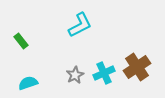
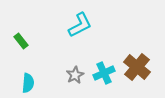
brown cross: rotated 16 degrees counterclockwise
cyan semicircle: rotated 114 degrees clockwise
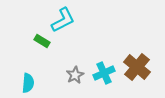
cyan L-shape: moved 17 px left, 5 px up
green rectangle: moved 21 px right; rotated 21 degrees counterclockwise
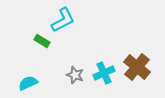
gray star: rotated 24 degrees counterclockwise
cyan semicircle: rotated 120 degrees counterclockwise
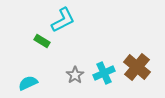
gray star: rotated 18 degrees clockwise
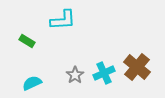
cyan L-shape: rotated 24 degrees clockwise
green rectangle: moved 15 px left
cyan semicircle: moved 4 px right
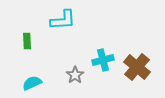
green rectangle: rotated 56 degrees clockwise
cyan cross: moved 1 px left, 13 px up; rotated 10 degrees clockwise
